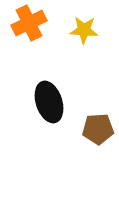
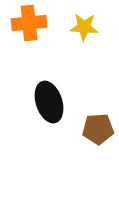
orange cross: rotated 20 degrees clockwise
yellow star: moved 3 px up
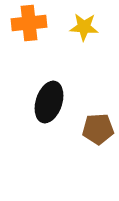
black ellipse: rotated 36 degrees clockwise
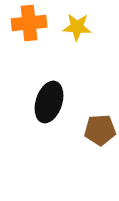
yellow star: moved 7 px left
brown pentagon: moved 2 px right, 1 px down
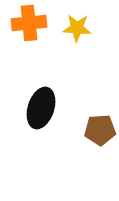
yellow star: moved 1 px down
black ellipse: moved 8 px left, 6 px down
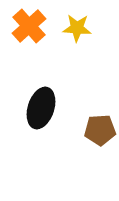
orange cross: moved 3 px down; rotated 36 degrees counterclockwise
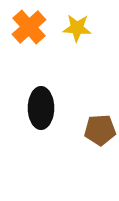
orange cross: moved 1 px down
black ellipse: rotated 18 degrees counterclockwise
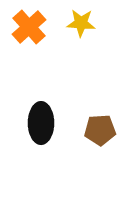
yellow star: moved 4 px right, 5 px up
black ellipse: moved 15 px down
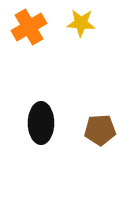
orange cross: rotated 12 degrees clockwise
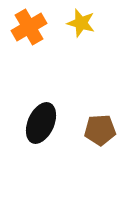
yellow star: rotated 12 degrees clockwise
black ellipse: rotated 24 degrees clockwise
